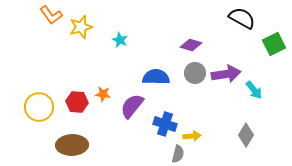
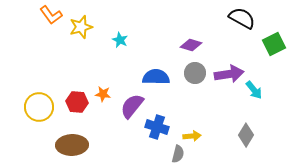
purple arrow: moved 3 px right
blue cross: moved 8 px left, 3 px down
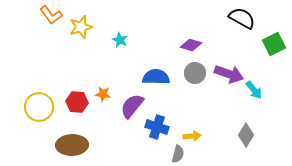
purple arrow: rotated 28 degrees clockwise
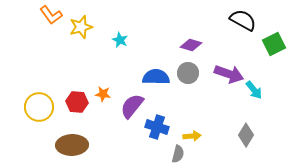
black semicircle: moved 1 px right, 2 px down
gray circle: moved 7 px left
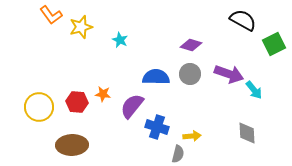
gray circle: moved 2 px right, 1 px down
gray diamond: moved 1 px right, 2 px up; rotated 35 degrees counterclockwise
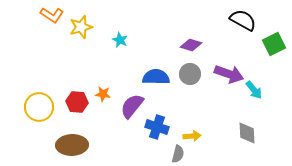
orange L-shape: moved 1 px right; rotated 20 degrees counterclockwise
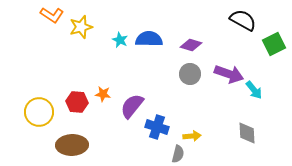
blue semicircle: moved 7 px left, 38 px up
yellow circle: moved 5 px down
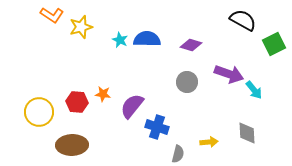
blue semicircle: moved 2 px left
gray circle: moved 3 px left, 8 px down
yellow arrow: moved 17 px right, 6 px down
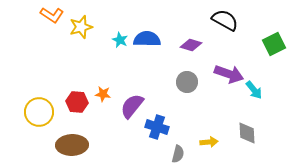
black semicircle: moved 18 px left
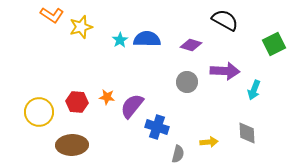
cyan star: rotated 14 degrees clockwise
purple arrow: moved 4 px left, 3 px up; rotated 16 degrees counterclockwise
cyan arrow: rotated 60 degrees clockwise
orange star: moved 4 px right, 3 px down
